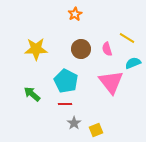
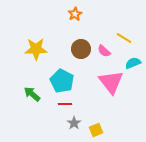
yellow line: moved 3 px left
pink semicircle: moved 3 px left, 2 px down; rotated 32 degrees counterclockwise
cyan pentagon: moved 4 px left
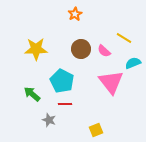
gray star: moved 25 px left, 3 px up; rotated 16 degrees counterclockwise
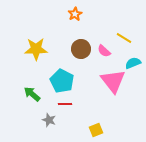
pink triangle: moved 2 px right, 1 px up
